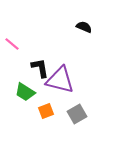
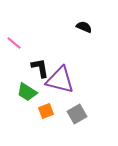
pink line: moved 2 px right, 1 px up
green trapezoid: moved 2 px right
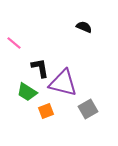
purple triangle: moved 3 px right, 3 px down
gray square: moved 11 px right, 5 px up
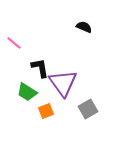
purple triangle: rotated 40 degrees clockwise
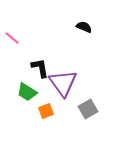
pink line: moved 2 px left, 5 px up
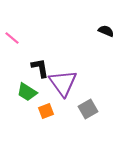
black semicircle: moved 22 px right, 4 px down
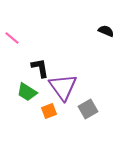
purple triangle: moved 4 px down
orange square: moved 3 px right
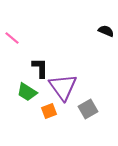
black L-shape: rotated 10 degrees clockwise
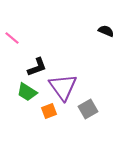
black L-shape: moved 3 px left, 1 px up; rotated 70 degrees clockwise
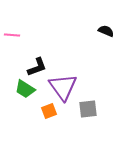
pink line: moved 3 px up; rotated 35 degrees counterclockwise
green trapezoid: moved 2 px left, 3 px up
gray square: rotated 24 degrees clockwise
